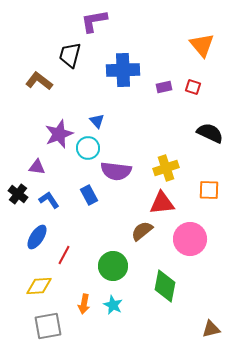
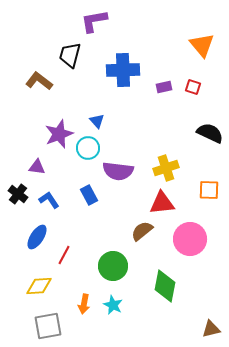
purple semicircle: moved 2 px right
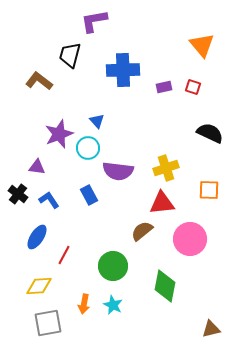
gray square: moved 3 px up
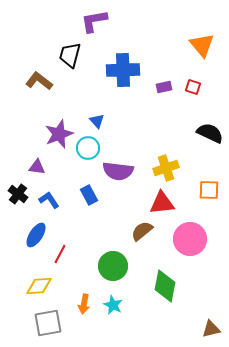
blue ellipse: moved 1 px left, 2 px up
red line: moved 4 px left, 1 px up
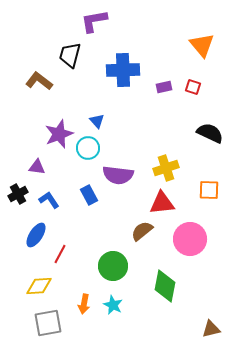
purple semicircle: moved 4 px down
black cross: rotated 24 degrees clockwise
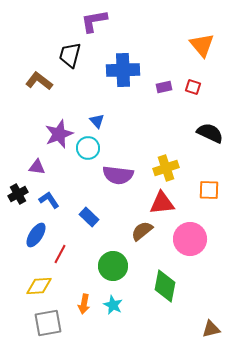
blue rectangle: moved 22 px down; rotated 18 degrees counterclockwise
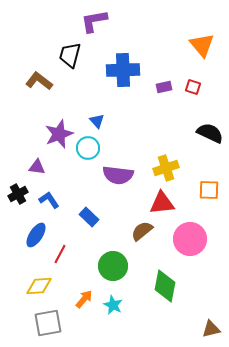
orange arrow: moved 5 px up; rotated 150 degrees counterclockwise
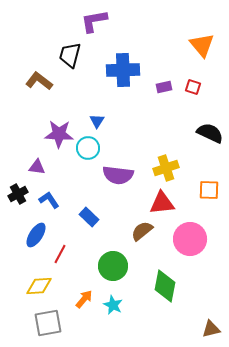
blue triangle: rotated 14 degrees clockwise
purple star: rotated 24 degrees clockwise
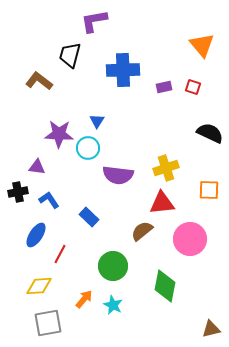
black cross: moved 2 px up; rotated 18 degrees clockwise
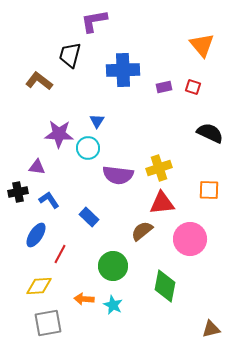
yellow cross: moved 7 px left
orange arrow: rotated 126 degrees counterclockwise
